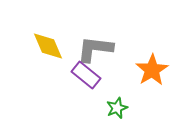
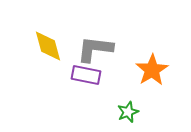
yellow diamond: rotated 8 degrees clockwise
purple rectangle: rotated 28 degrees counterclockwise
green star: moved 11 px right, 4 px down
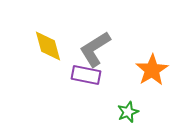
gray L-shape: rotated 39 degrees counterclockwise
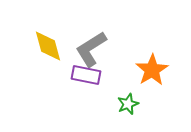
gray L-shape: moved 4 px left
green star: moved 8 px up
